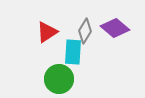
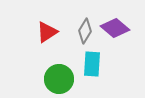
cyan rectangle: moved 19 px right, 12 px down
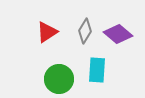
purple diamond: moved 3 px right, 6 px down
cyan rectangle: moved 5 px right, 6 px down
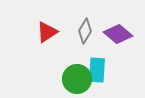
green circle: moved 18 px right
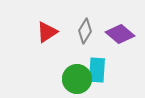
purple diamond: moved 2 px right
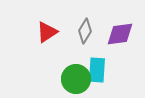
purple diamond: rotated 48 degrees counterclockwise
green circle: moved 1 px left
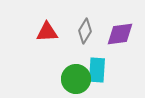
red triangle: rotated 30 degrees clockwise
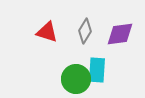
red triangle: rotated 20 degrees clockwise
